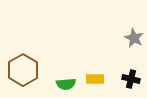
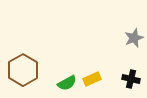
gray star: rotated 24 degrees clockwise
yellow rectangle: moved 3 px left; rotated 24 degrees counterclockwise
green semicircle: moved 1 px right, 1 px up; rotated 24 degrees counterclockwise
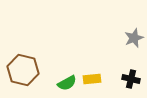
brown hexagon: rotated 16 degrees counterclockwise
yellow rectangle: rotated 18 degrees clockwise
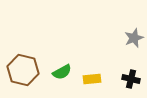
green semicircle: moved 5 px left, 11 px up
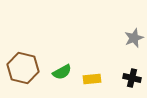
brown hexagon: moved 2 px up
black cross: moved 1 px right, 1 px up
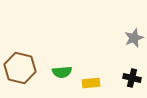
brown hexagon: moved 3 px left
green semicircle: rotated 24 degrees clockwise
yellow rectangle: moved 1 px left, 4 px down
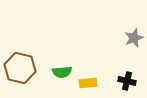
black cross: moved 5 px left, 3 px down
yellow rectangle: moved 3 px left
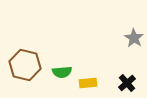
gray star: rotated 18 degrees counterclockwise
brown hexagon: moved 5 px right, 3 px up
black cross: moved 2 px down; rotated 36 degrees clockwise
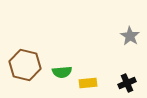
gray star: moved 4 px left, 2 px up
black cross: rotated 18 degrees clockwise
